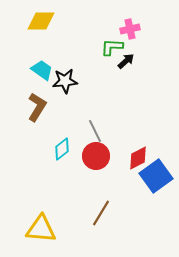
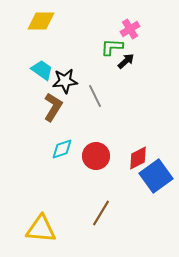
pink cross: rotated 18 degrees counterclockwise
brown L-shape: moved 16 px right
gray line: moved 35 px up
cyan diamond: rotated 20 degrees clockwise
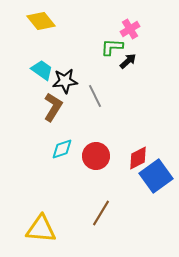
yellow diamond: rotated 52 degrees clockwise
black arrow: moved 2 px right
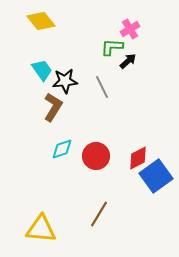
cyan trapezoid: rotated 20 degrees clockwise
gray line: moved 7 px right, 9 px up
brown line: moved 2 px left, 1 px down
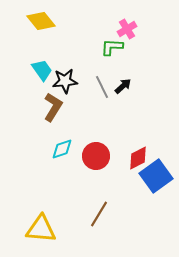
pink cross: moved 3 px left
black arrow: moved 5 px left, 25 px down
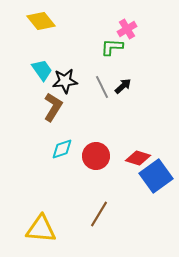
red diamond: rotated 45 degrees clockwise
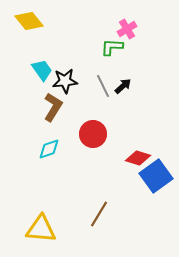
yellow diamond: moved 12 px left
gray line: moved 1 px right, 1 px up
cyan diamond: moved 13 px left
red circle: moved 3 px left, 22 px up
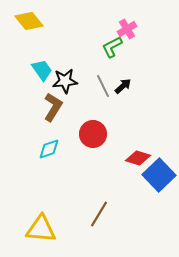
green L-shape: rotated 30 degrees counterclockwise
blue square: moved 3 px right, 1 px up; rotated 8 degrees counterclockwise
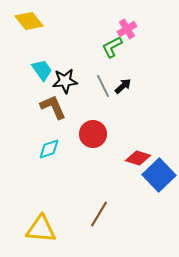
brown L-shape: rotated 56 degrees counterclockwise
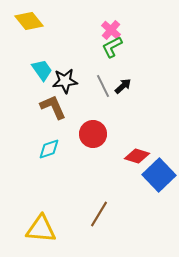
pink cross: moved 16 px left, 1 px down; rotated 18 degrees counterclockwise
red diamond: moved 1 px left, 2 px up
